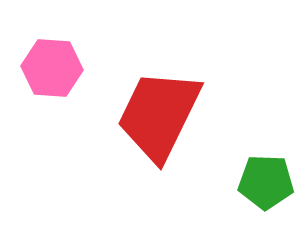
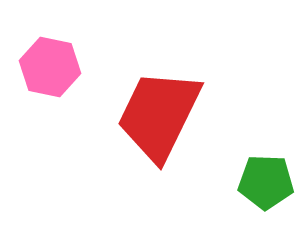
pink hexagon: moved 2 px left, 1 px up; rotated 8 degrees clockwise
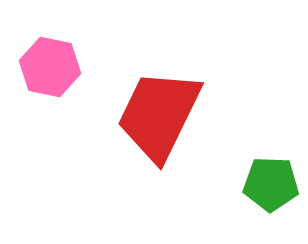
green pentagon: moved 5 px right, 2 px down
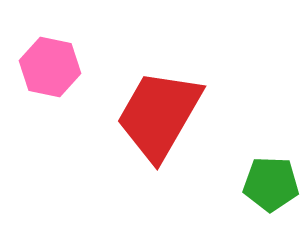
red trapezoid: rotated 4 degrees clockwise
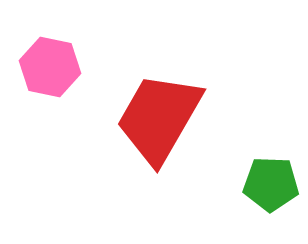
red trapezoid: moved 3 px down
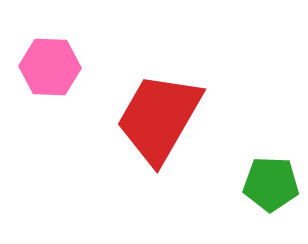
pink hexagon: rotated 10 degrees counterclockwise
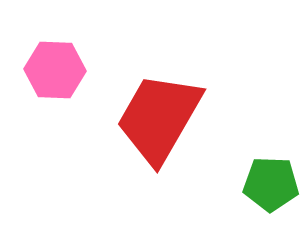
pink hexagon: moved 5 px right, 3 px down
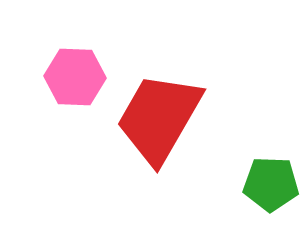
pink hexagon: moved 20 px right, 7 px down
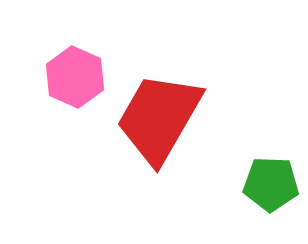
pink hexagon: rotated 22 degrees clockwise
